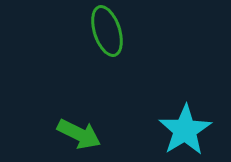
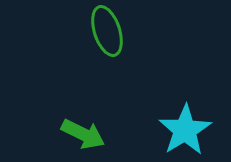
green arrow: moved 4 px right
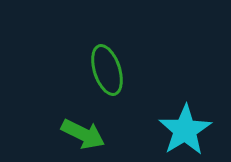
green ellipse: moved 39 px down
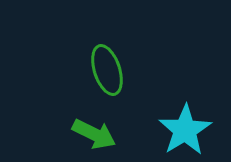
green arrow: moved 11 px right
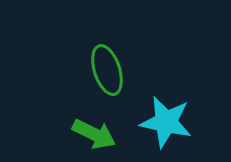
cyan star: moved 19 px left, 8 px up; rotated 28 degrees counterclockwise
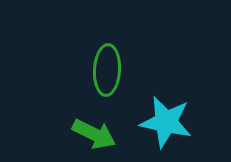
green ellipse: rotated 21 degrees clockwise
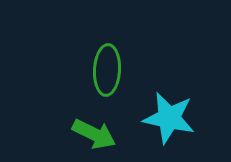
cyan star: moved 3 px right, 4 px up
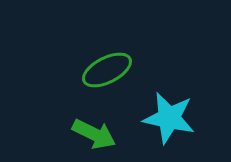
green ellipse: rotated 60 degrees clockwise
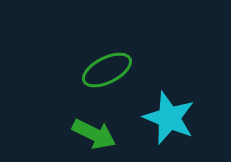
cyan star: rotated 10 degrees clockwise
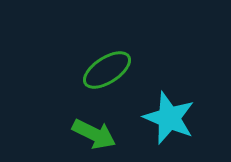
green ellipse: rotated 6 degrees counterclockwise
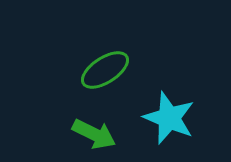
green ellipse: moved 2 px left
